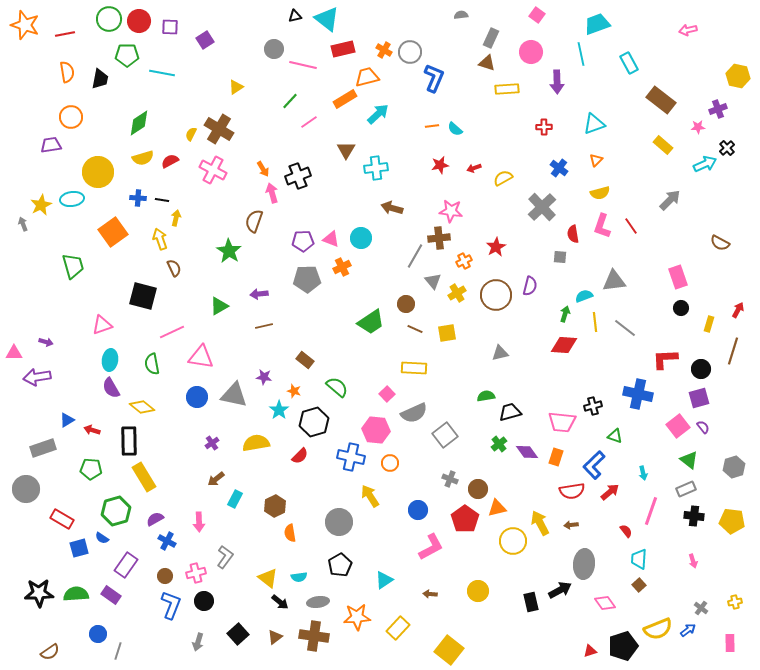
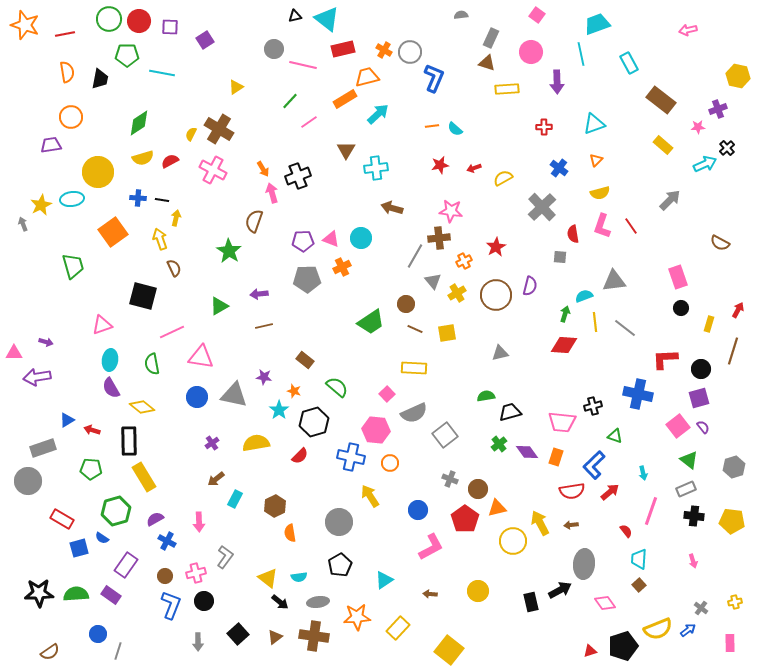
gray circle at (26, 489): moved 2 px right, 8 px up
gray arrow at (198, 642): rotated 18 degrees counterclockwise
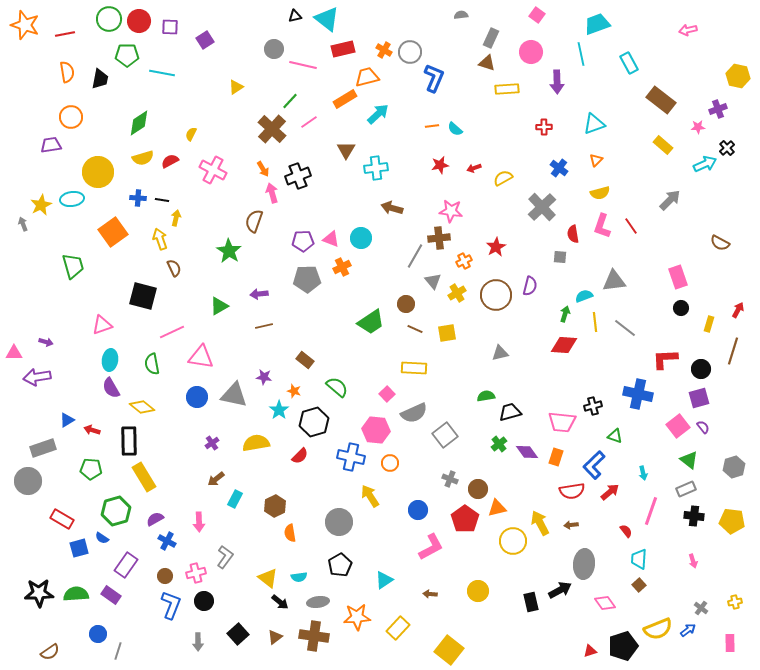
brown cross at (219, 129): moved 53 px right; rotated 12 degrees clockwise
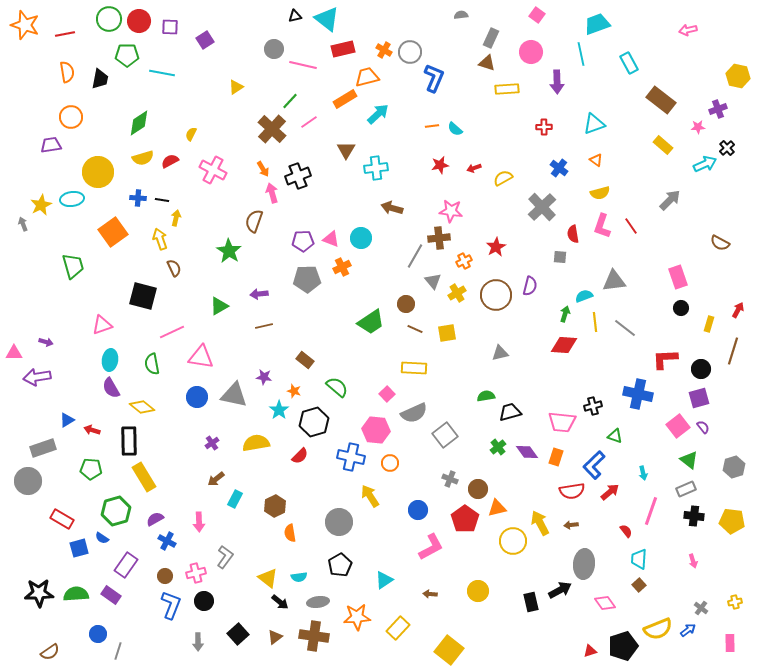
orange triangle at (596, 160): rotated 40 degrees counterclockwise
green cross at (499, 444): moved 1 px left, 3 px down
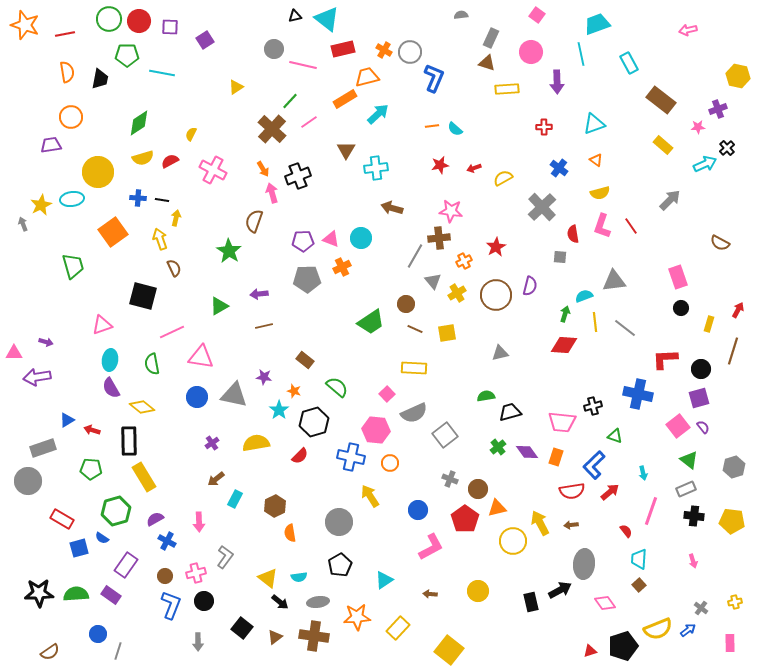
black square at (238, 634): moved 4 px right, 6 px up; rotated 10 degrees counterclockwise
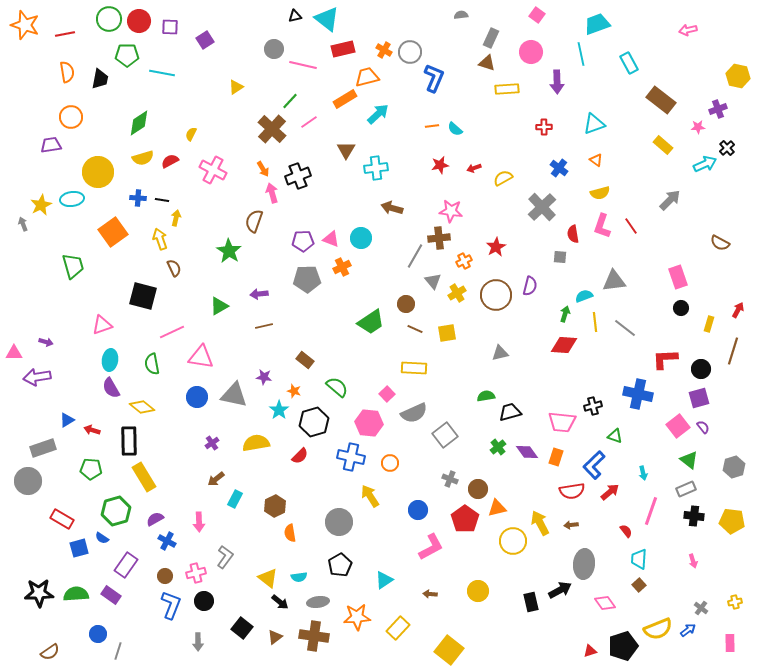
pink hexagon at (376, 430): moved 7 px left, 7 px up
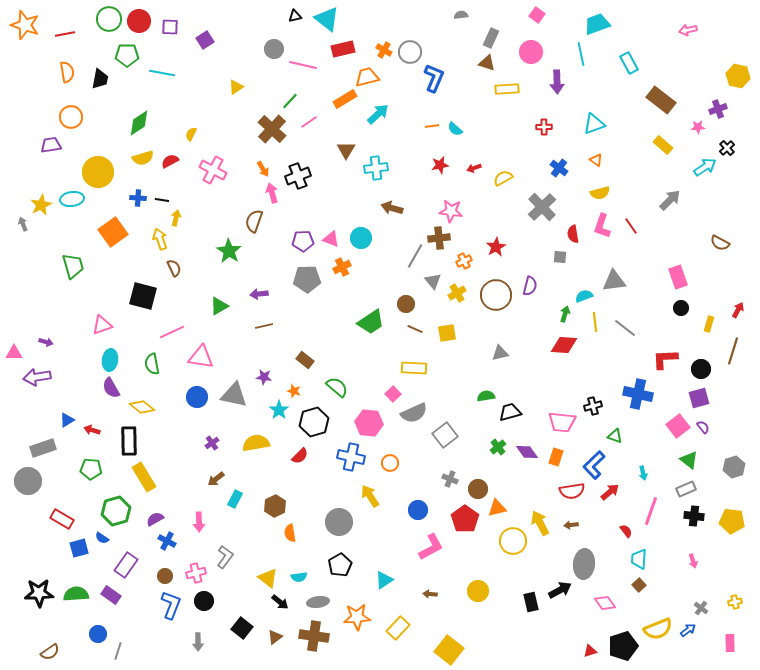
cyan arrow at (705, 164): moved 3 px down; rotated 10 degrees counterclockwise
pink square at (387, 394): moved 6 px right
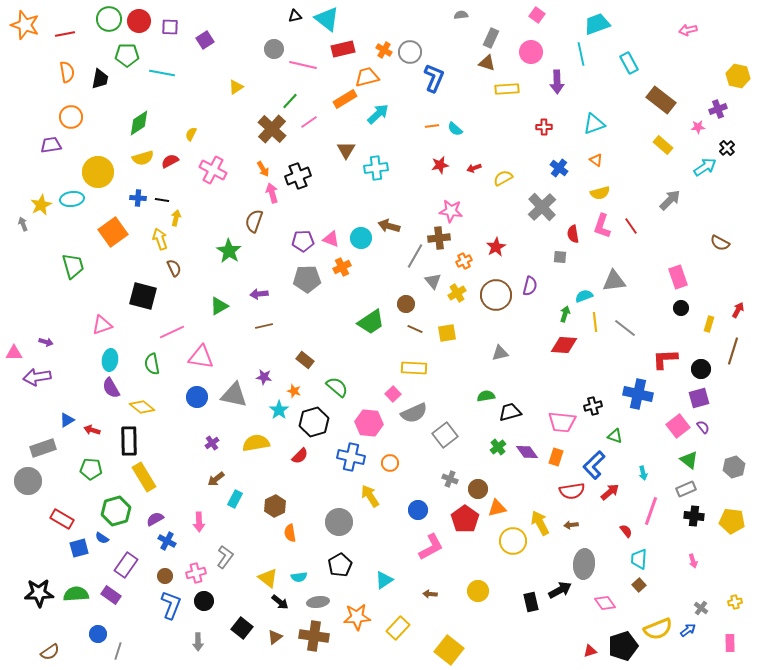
brown arrow at (392, 208): moved 3 px left, 18 px down
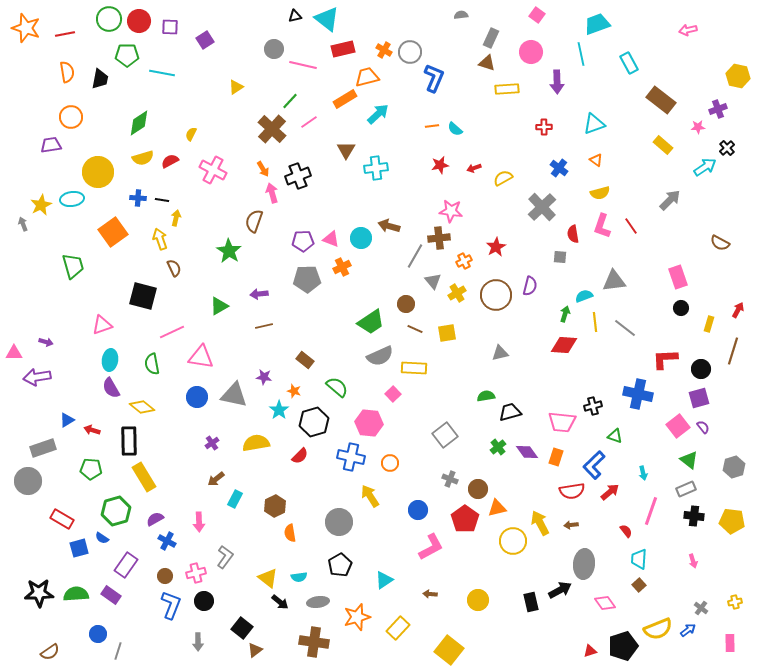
orange star at (25, 25): moved 1 px right, 3 px down
gray semicircle at (414, 413): moved 34 px left, 57 px up
yellow circle at (478, 591): moved 9 px down
orange star at (357, 617): rotated 12 degrees counterclockwise
brown cross at (314, 636): moved 6 px down
brown triangle at (275, 637): moved 20 px left, 13 px down
